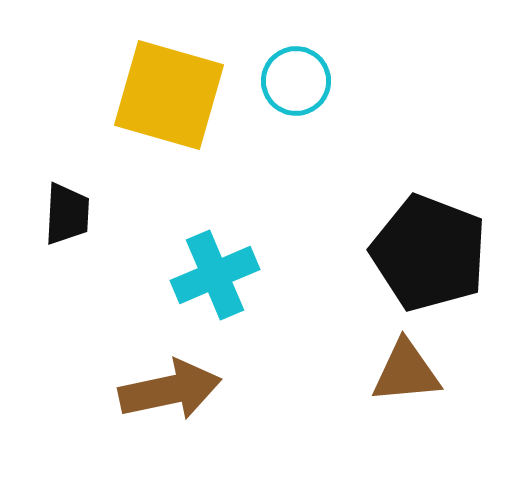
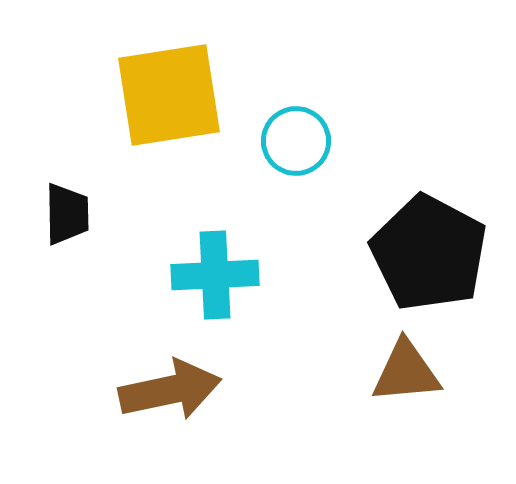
cyan circle: moved 60 px down
yellow square: rotated 25 degrees counterclockwise
black trapezoid: rotated 4 degrees counterclockwise
black pentagon: rotated 7 degrees clockwise
cyan cross: rotated 20 degrees clockwise
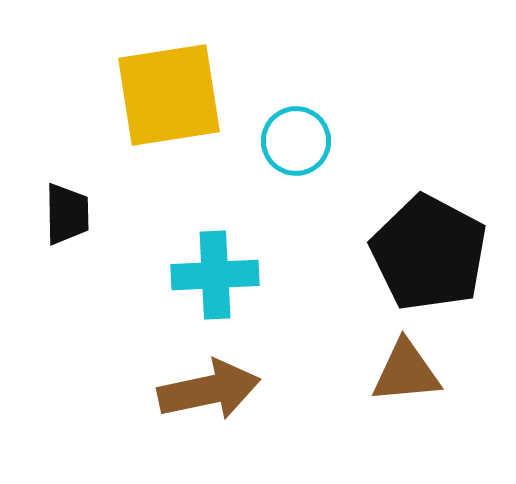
brown arrow: moved 39 px right
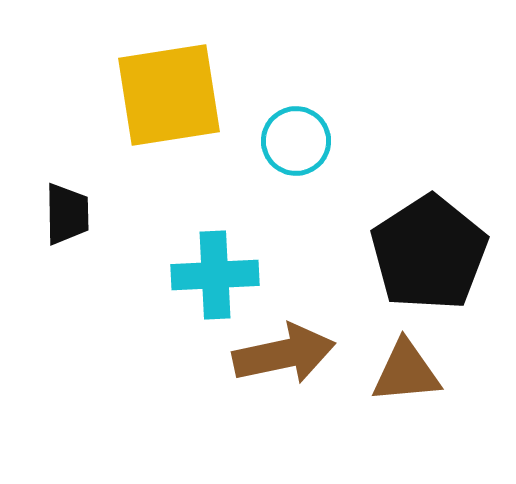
black pentagon: rotated 11 degrees clockwise
brown arrow: moved 75 px right, 36 px up
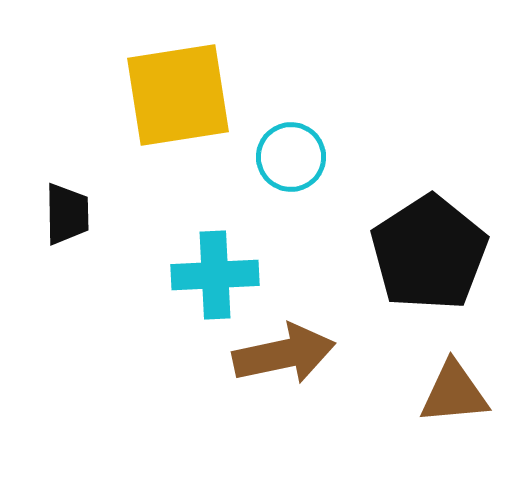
yellow square: moved 9 px right
cyan circle: moved 5 px left, 16 px down
brown triangle: moved 48 px right, 21 px down
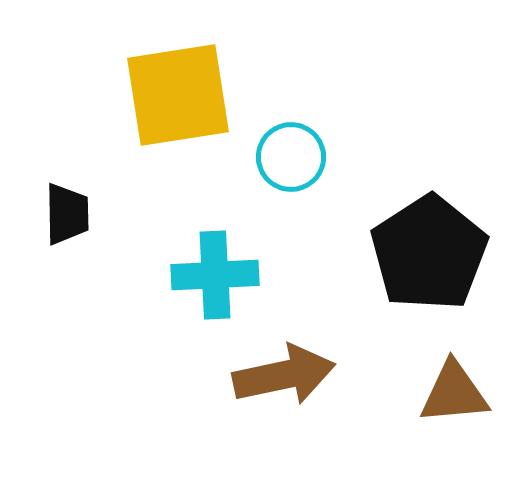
brown arrow: moved 21 px down
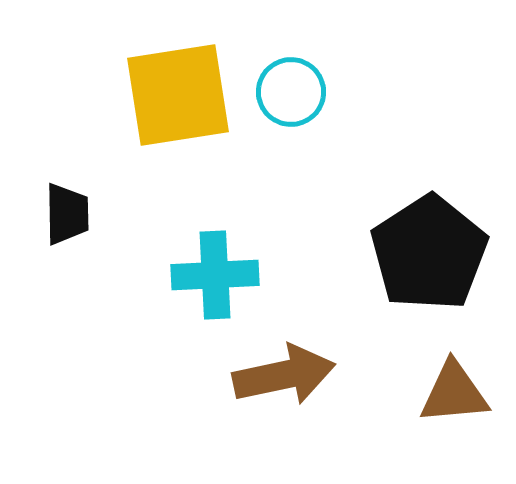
cyan circle: moved 65 px up
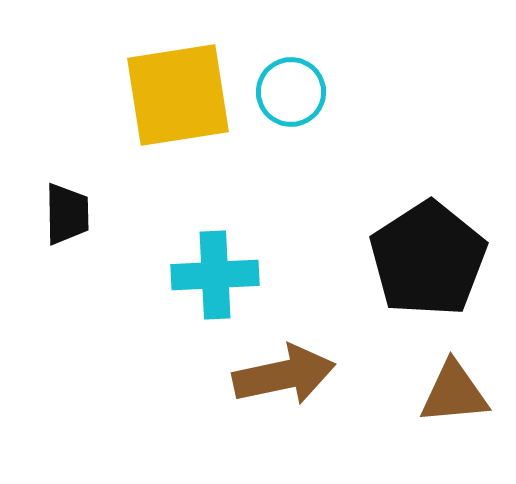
black pentagon: moved 1 px left, 6 px down
